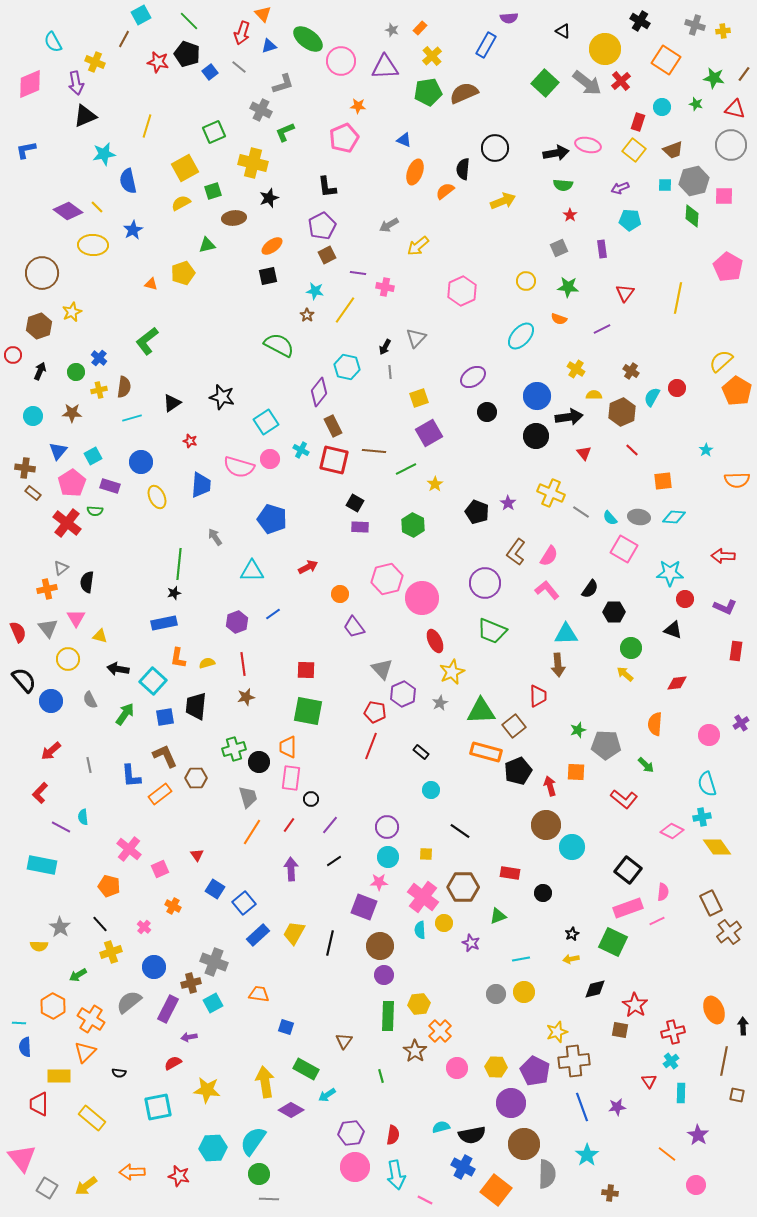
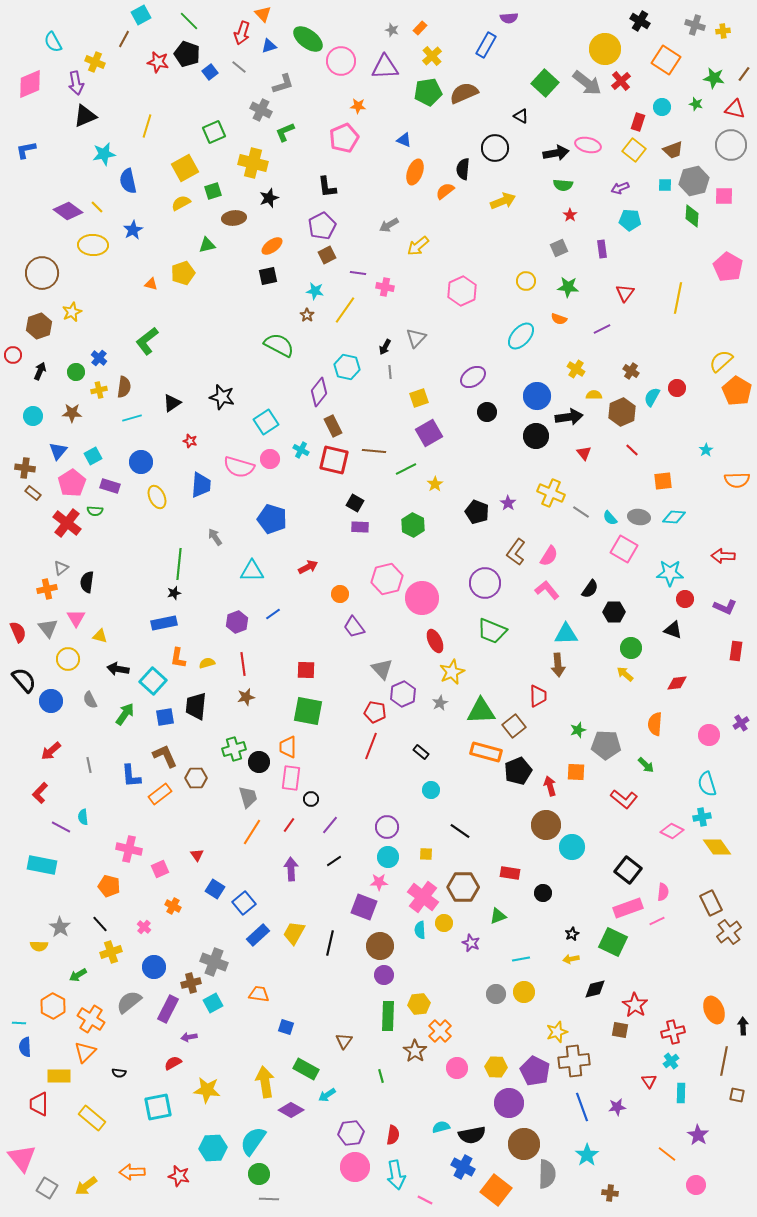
black triangle at (563, 31): moved 42 px left, 85 px down
pink cross at (129, 849): rotated 25 degrees counterclockwise
purple circle at (511, 1103): moved 2 px left
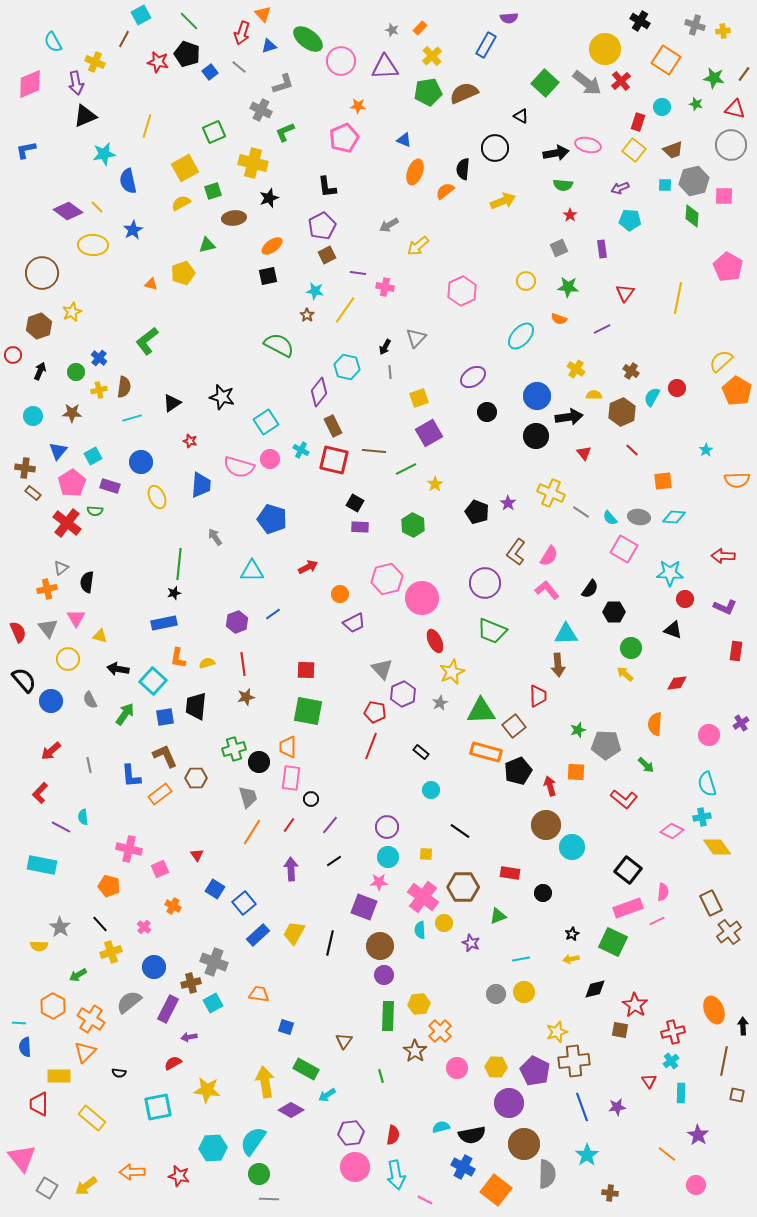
purple trapezoid at (354, 627): moved 4 px up; rotated 80 degrees counterclockwise
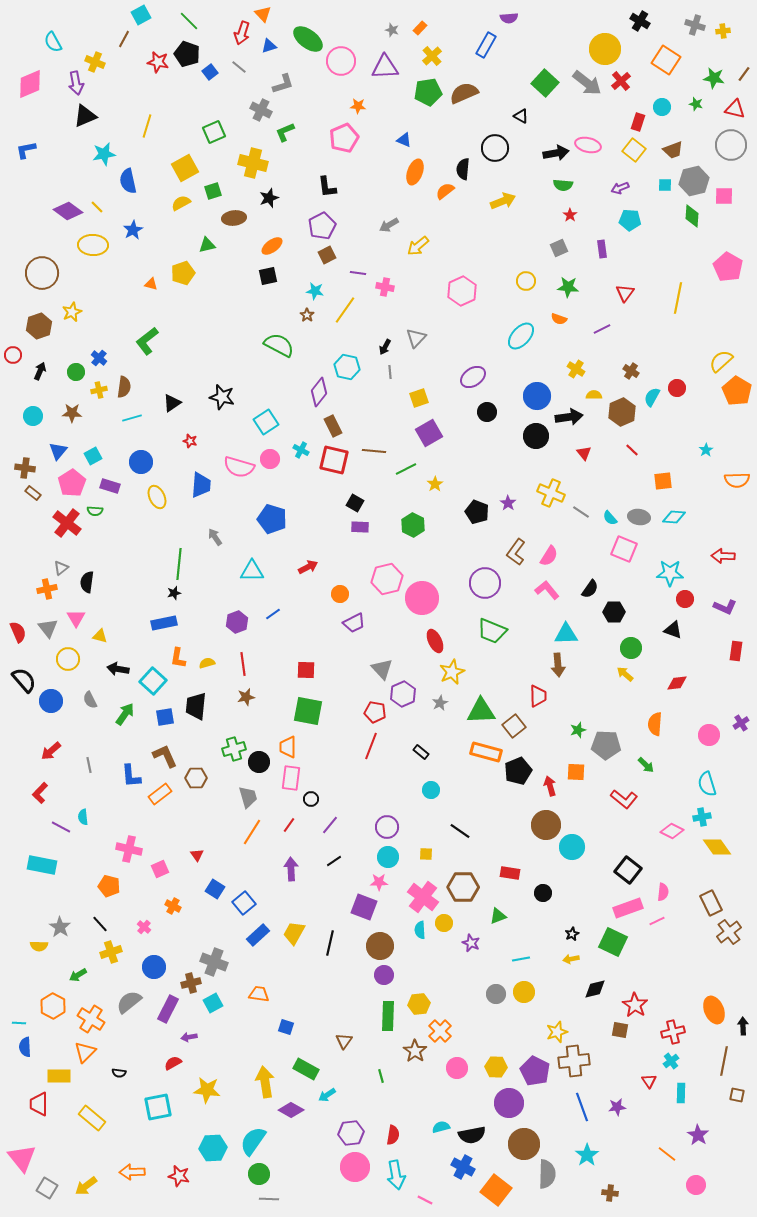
pink square at (624, 549): rotated 8 degrees counterclockwise
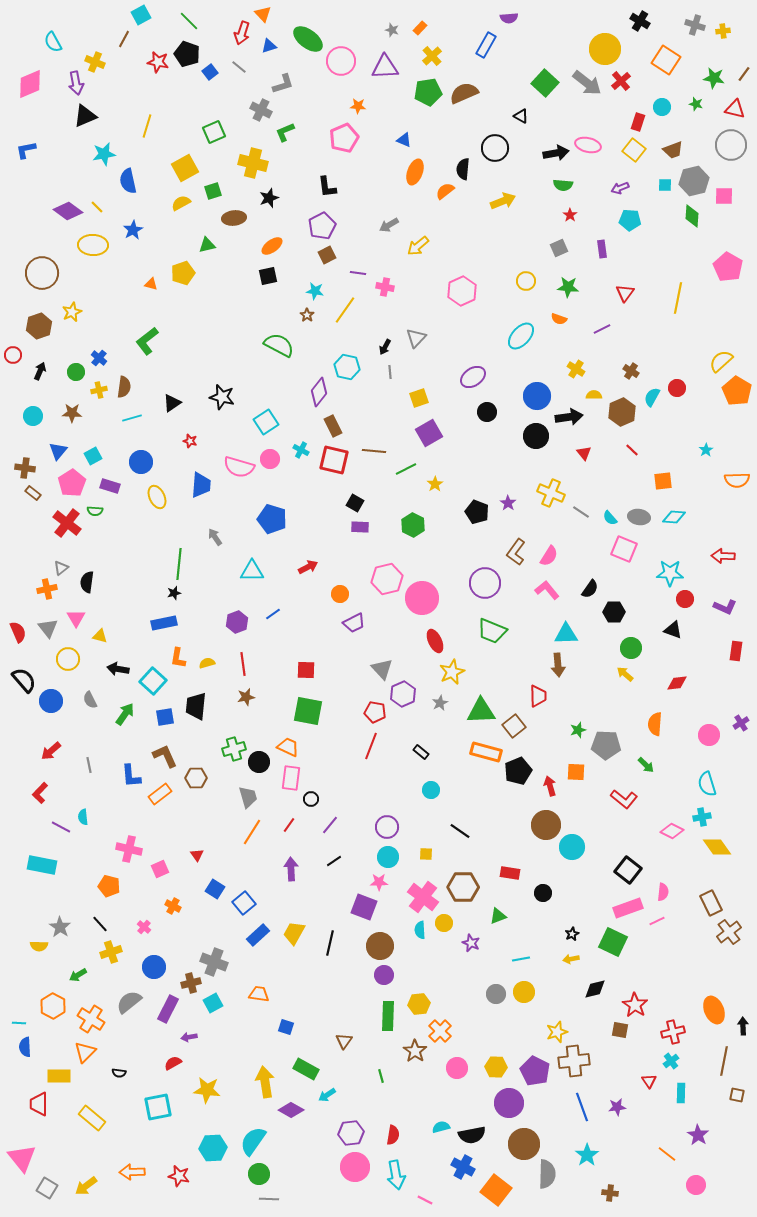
orange trapezoid at (288, 747): rotated 115 degrees clockwise
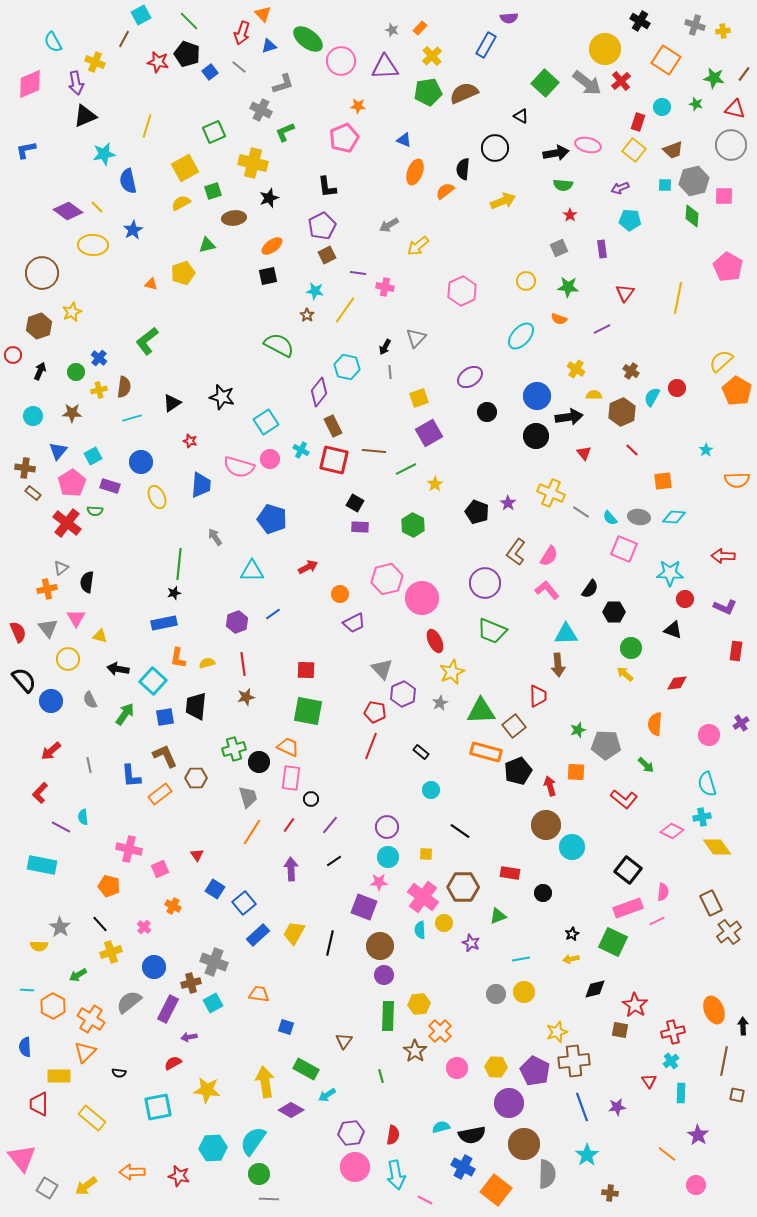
purple ellipse at (473, 377): moved 3 px left
cyan line at (19, 1023): moved 8 px right, 33 px up
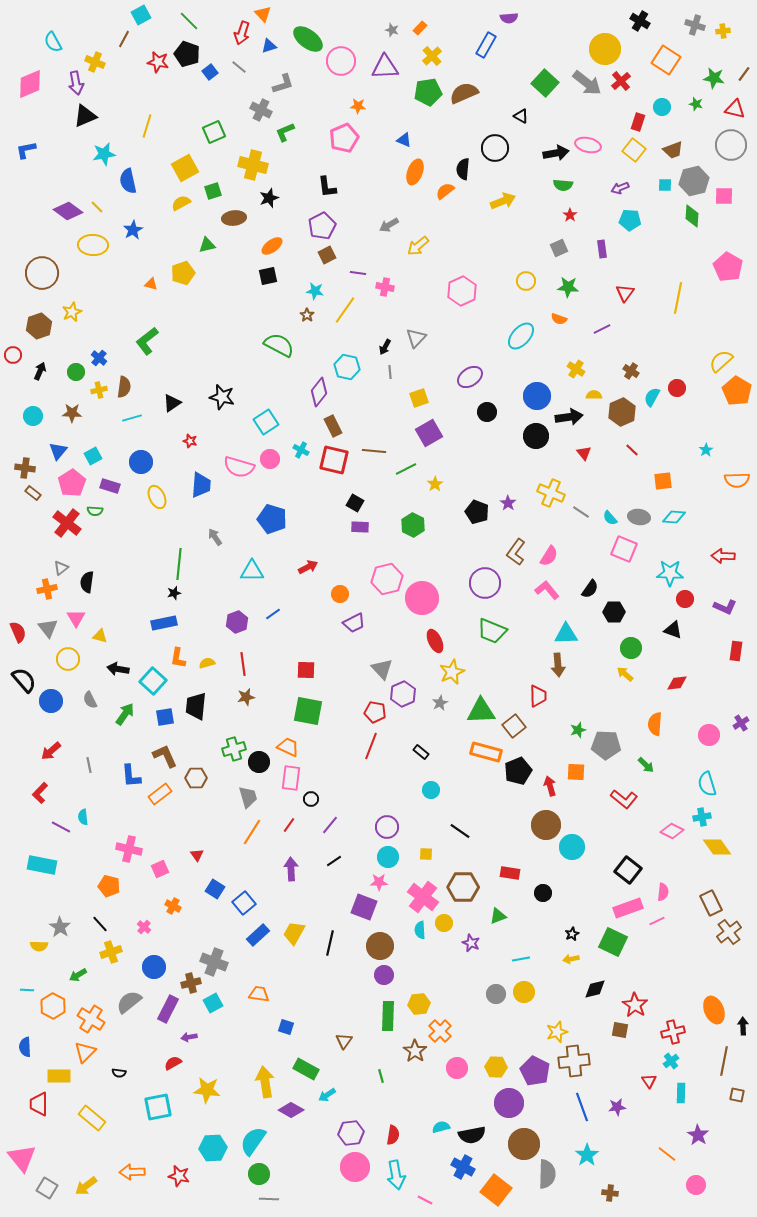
yellow cross at (253, 163): moved 2 px down
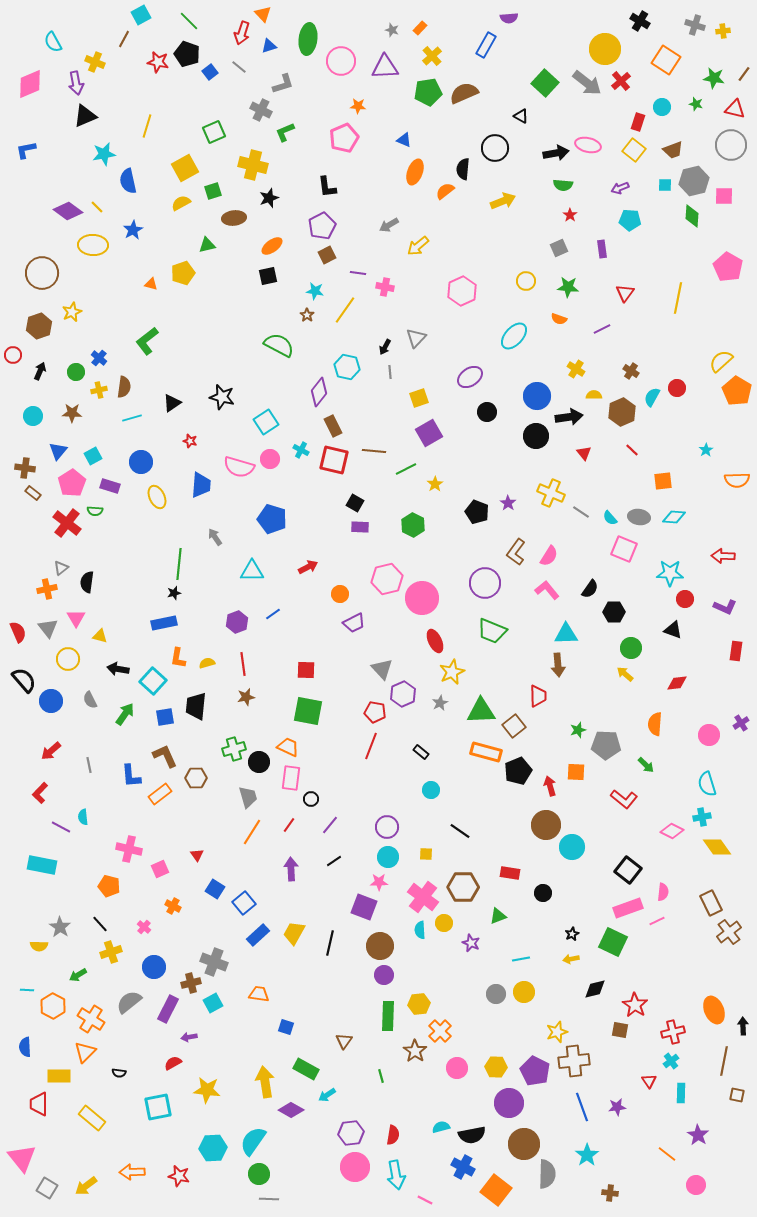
green ellipse at (308, 39): rotated 60 degrees clockwise
cyan ellipse at (521, 336): moved 7 px left
